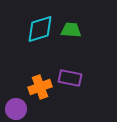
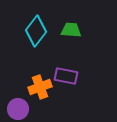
cyan diamond: moved 4 px left, 2 px down; rotated 36 degrees counterclockwise
purple rectangle: moved 4 px left, 2 px up
purple circle: moved 2 px right
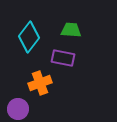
cyan diamond: moved 7 px left, 6 px down
purple rectangle: moved 3 px left, 18 px up
orange cross: moved 4 px up
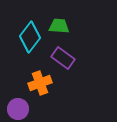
green trapezoid: moved 12 px left, 4 px up
cyan diamond: moved 1 px right
purple rectangle: rotated 25 degrees clockwise
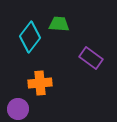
green trapezoid: moved 2 px up
purple rectangle: moved 28 px right
orange cross: rotated 15 degrees clockwise
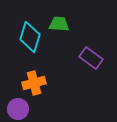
cyan diamond: rotated 20 degrees counterclockwise
orange cross: moved 6 px left; rotated 10 degrees counterclockwise
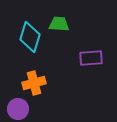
purple rectangle: rotated 40 degrees counterclockwise
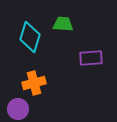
green trapezoid: moved 4 px right
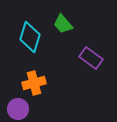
green trapezoid: rotated 135 degrees counterclockwise
purple rectangle: rotated 40 degrees clockwise
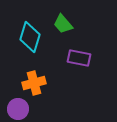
purple rectangle: moved 12 px left; rotated 25 degrees counterclockwise
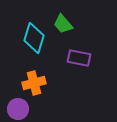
cyan diamond: moved 4 px right, 1 px down
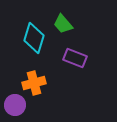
purple rectangle: moved 4 px left; rotated 10 degrees clockwise
purple circle: moved 3 px left, 4 px up
